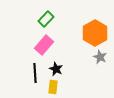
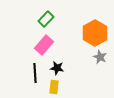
black star: moved 1 px right, 1 px up; rotated 16 degrees counterclockwise
yellow rectangle: moved 1 px right
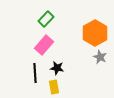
yellow rectangle: rotated 16 degrees counterclockwise
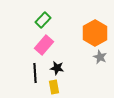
green rectangle: moved 3 px left, 1 px down
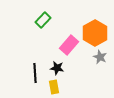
pink rectangle: moved 25 px right
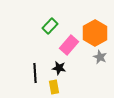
green rectangle: moved 7 px right, 6 px down
black star: moved 2 px right
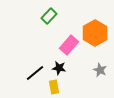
green rectangle: moved 1 px left, 10 px up
gray star: moved 13 px down
black line: rotated 54 degrees clockwise
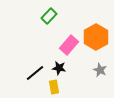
orange hexagon: moved 1 px right, 4 px down
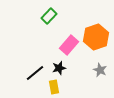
orange hexagon: rotated 10 degrees clockwise
black star: rotated 24 degrees counterclockwise
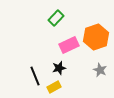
green rectangle: moved 7 px right, 2 px down
pink rectangle: rotated 24 degrees clockwise
black line: moved 3 px down; rotated 72 degrees counterclockwise
yellow rectangle: rotated 72 degrees clockwise
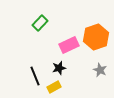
green rectangle: moved 16 px left, 5 px down
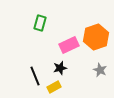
green rectangle: rotated 28 degrees counterclockwise
black star: moved 1 px right
